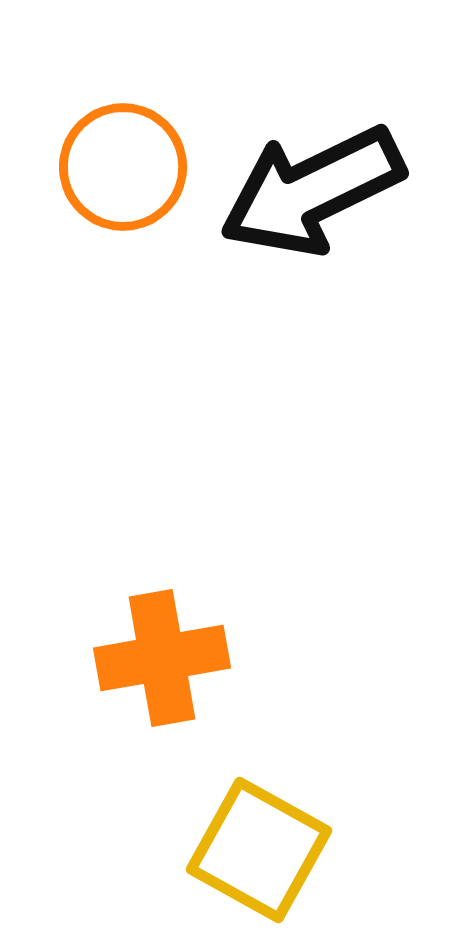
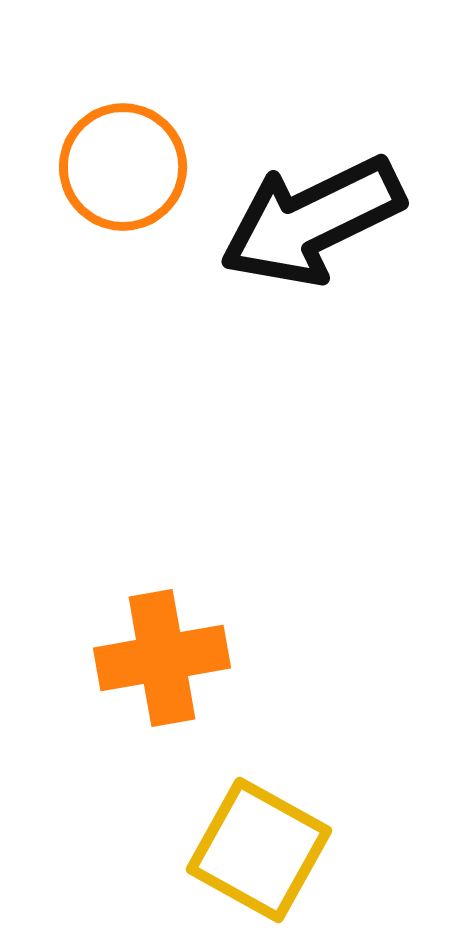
black arrow: moved 30 px down
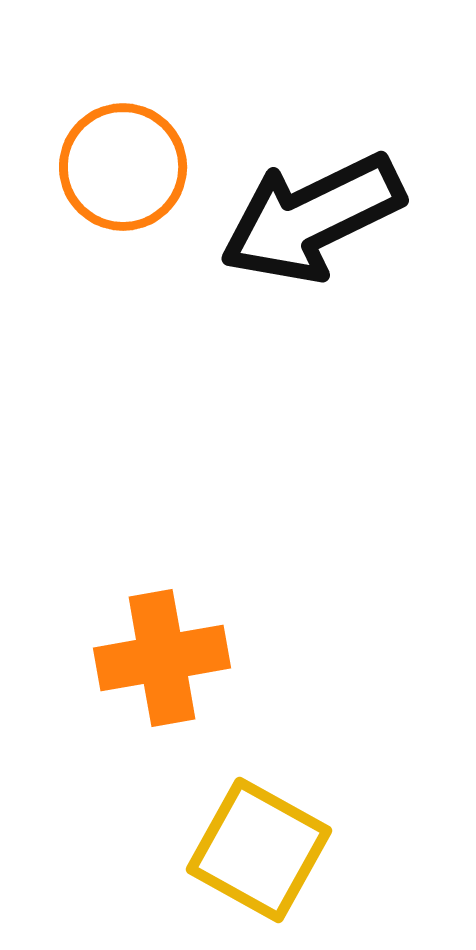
black arrow: moved 3 px up
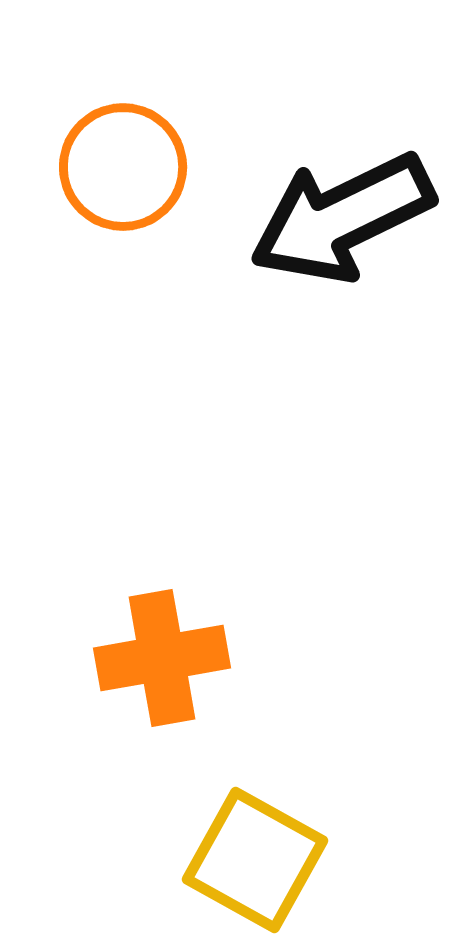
black arrow: moved 30 px right
yellow square: moved 4 px left, 10 px down
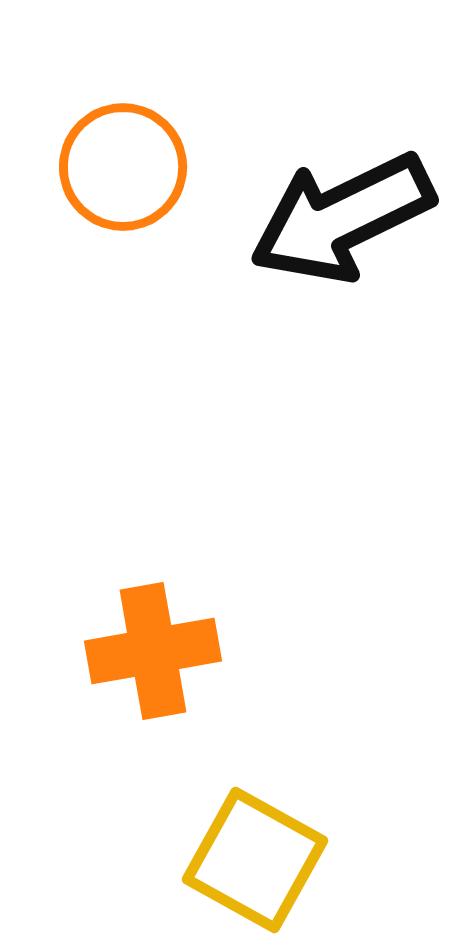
orange cross: moved 9 px left, 7 px up
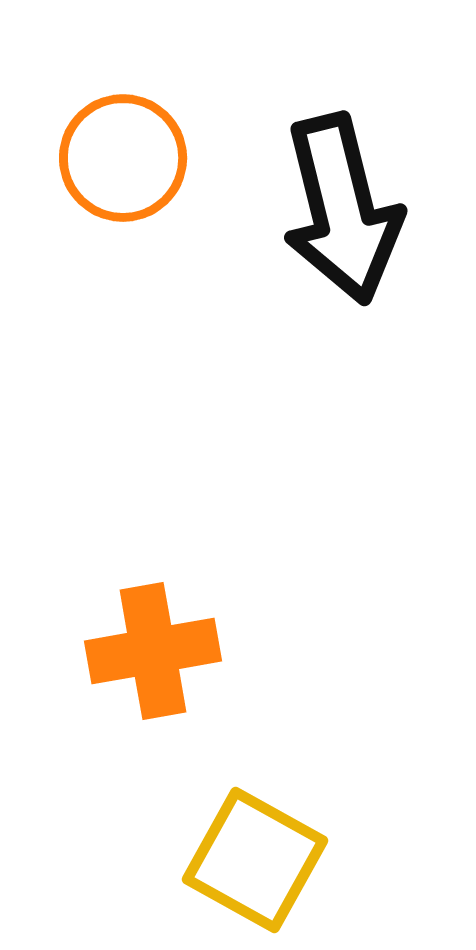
orange circle: moved 9 px up
black arrow: moved 9 px up; rotated 78 degrees counterclockwise
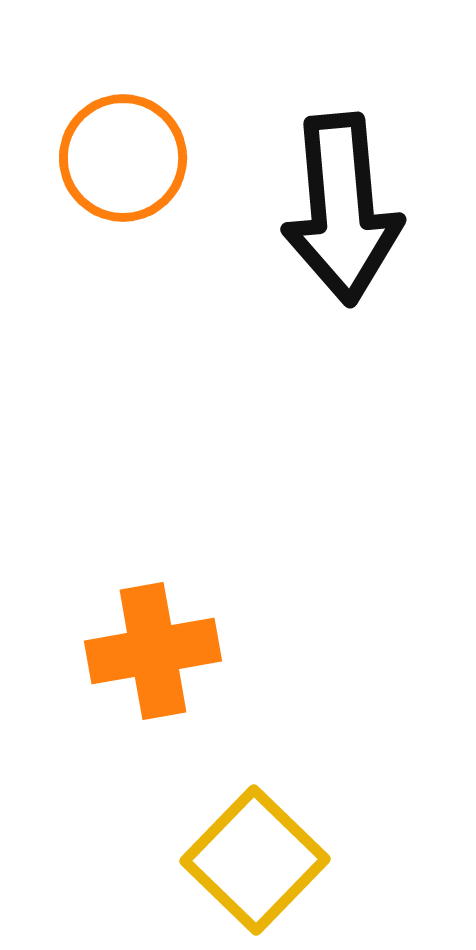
black arrow: rotated 9 degrees clockwise
yellow square: rotated 15 degrees clockwise
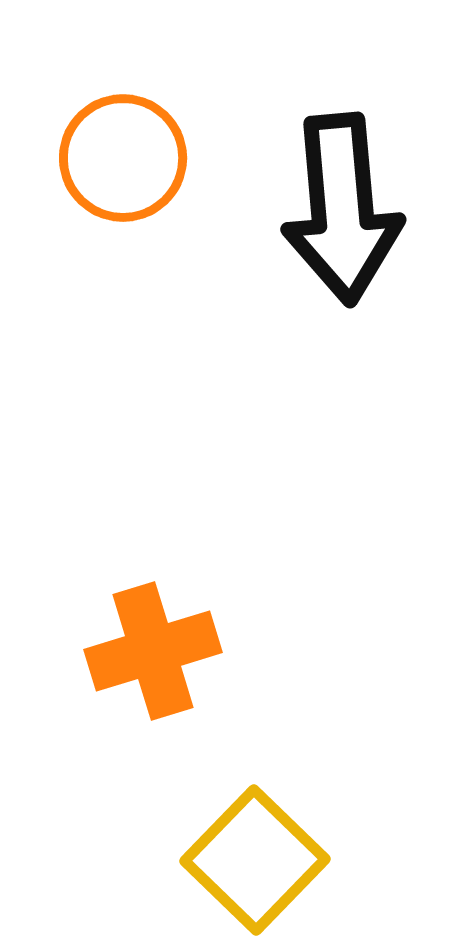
orange cross: rotated 7 degrees counterclockwise
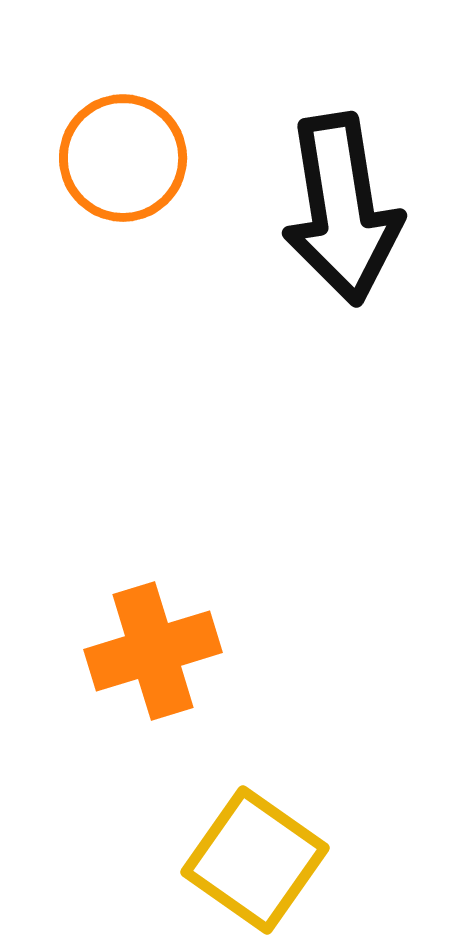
black arrow: rotated 4 degrees counterclockwise
yellow square: rotated 9 degrees counterclockwise
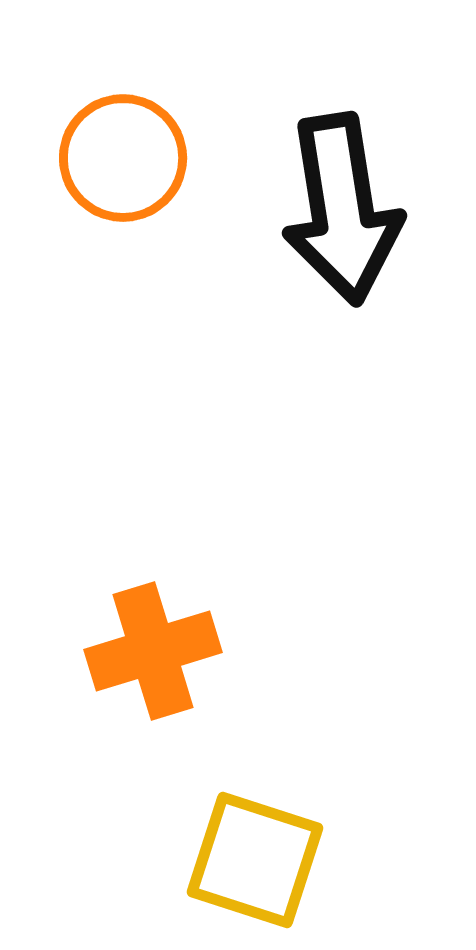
yellow square: rotated 17 degrees counterclockwise
